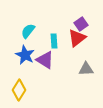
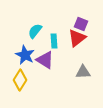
purple square: rotated 32 degrees counterclockwise
cyan semicircle: moved 7 px right
gray triangle: moved 3 px left, 3 px down
yellow diamond: moved 1 px right, 10 px up
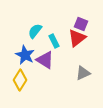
cyan rectangle: rotated 24 degrees counterclockwise
gray triangle: moved 1 px down; rotated 21 degrees counterclockwise
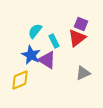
blue star: moved 6 px right
purple triangle: moved 2 px right
yellow diamond: rotated 35 degrees clockwise
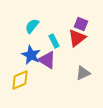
cyan semicircle: moved 3 px left, 5 px up
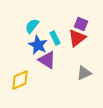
cyan rectangle: moved 1 px right, 3 px up
blue star: moved 7 px right, 10 px up
gray triangle: moved 1 px right
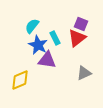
purple triangle: rotated 24 degrees counterclockwise
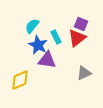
cyan rectangle: moved 1 px right, 1 px up
